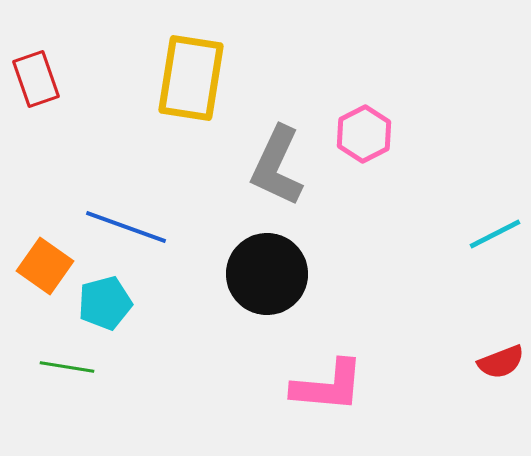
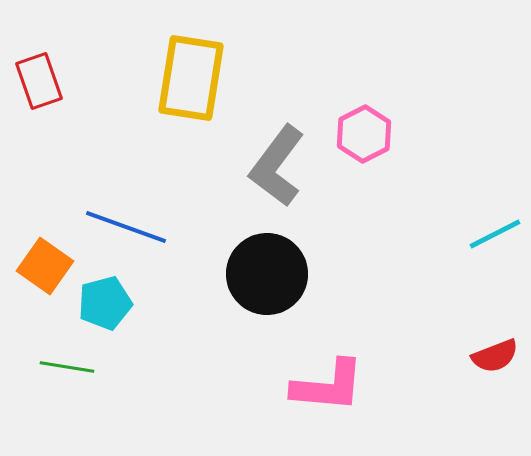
red rectangle: moved 3 px right, 2 px down
gray L-shape: rotated 12 degrees clockwise
red semicircle: moved 6 px left, 6 px up
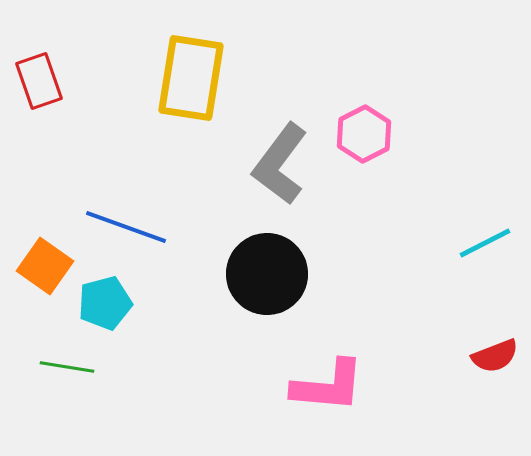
gray L-shape: moved 3 px right, 2 px up
cyan line: moved 10 px left, 9 px down
